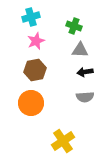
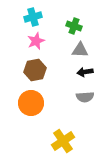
cyan cross: moved 2 px right
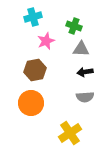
pink star: moved 10 px right
gray triangle: moved 1 px right, 1 px up
yellow cross: moved 7 px right, 8 px up
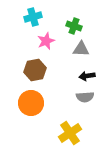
black arrow: moved 2 px right, 4 px down
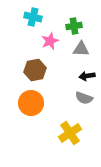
cyan cross: rotated 30 degrees clockwise
green cross: rotated 28 degrees counterclockwise
pink star: moved 4 px right
gray semicircle: moved 1 px left, 1 px down; rotated 24 degrees clockwise
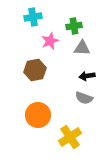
cyan cross: rotated 24 degrees counterclockwise
gray triangle: moved 1 px right, 1 px up
orange circle: moved 7 px right, 12 px down
yellow cross: moved 4 px down
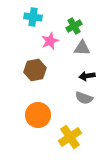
cyan cross: rotated 18 degrees clockwise
green cross: rotated 21 degrees counterclockwise
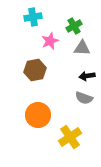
cyan cross: rotated 18 degrees counterclockwise
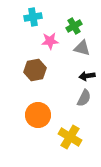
pink star: rotated 18 degrees clockwise
gray triangle: rotated 12 degrees clockwise
gray semicircle: rotated 84 degrees counterclockwise
yellow cross: rotated 25 degrees counterclockwise
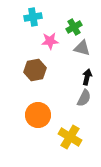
green cross: moved 1 px down
black arrow: moved 1 px down; rotated 112 degrees clockwise
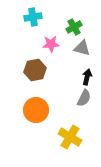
pink star: moved 1 px right, 3 px down
orange circle: moved 2 px left, 5 px up
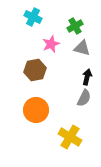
cyan cross: rotated 36 degrees clockwise
green cross: moved 1 px right, 1 px up
pink star: rotated 18 degrees counterclockwise
